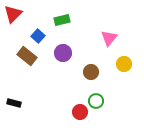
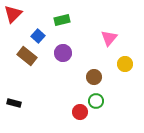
yellow circle: moved 1 px right
brown circle: moved 3 px right, 5 px down
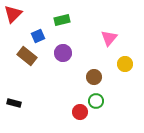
blue square: rotated 24 degrees clockwise
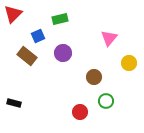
green rectangle: moved 2 px left, 1 px up
yellow circle: moved 4 px right, 1 px up
green circle: moved 10 px right
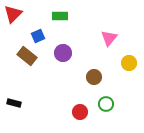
green rectangle: moved 3 px up; rotated 14 degrees clockwise
green circle: moved 3 px down
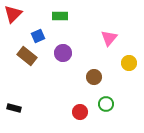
black rectangle: moved 5 px down
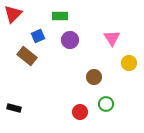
pink triangle: moved 3 px right; rotated 12 degrees counterclockwise
purple circle: moved 7 px right, 13 px up
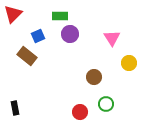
purple circle: moved 6 px up
black rectangle: moved 1 px right; rotated 64 degrees clockwise
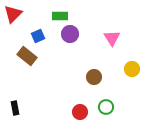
yellow circle: moved 3 px right, 6 px down
green circle: moved 3 px down
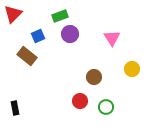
green rectangle: rotated 21 degrees counterclockwise
red circle: moved 11 px up
